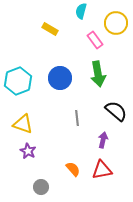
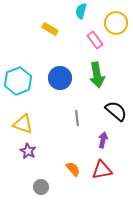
green arrow: moved 1 px left, 1 px down
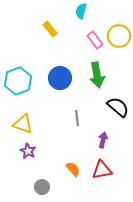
yellow circle: moved 3 px right, 13 px down
yellow rectangle: rotated 21 degrees clockwise
black semicircle: moved 2 px right, 4 px up
gray circle: moved 1 px right
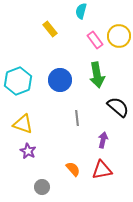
blue circle: moved 2 px down
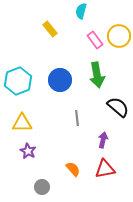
yellow triangle: moved 1 px left, 1 px up; rotated 20 degrees counterclockwise
red triangle: moved 3 px right, 1 px up
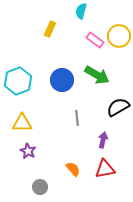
yellow rectangle: rotated 63 degrees clockwise
pink rectangle: rotated 18 degrees counterclockwise
green arrow: rotated 50 degrees counterclockwise
blue circle: moved 2 px right
black semicircle: rotated 70 degrees counterclockwise
gray circle: moved 2 px left
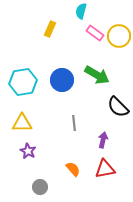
pink rectangle: moved 7 px up
cyan hexagon: moved 5 px right, 1 px down; rotated 12 degrees clockwise
black semicircle: rotated 105 degrees counterclockwise
gray line: moved 3 px left, 5 px down
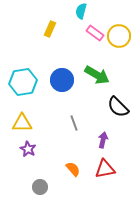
gray line: rotated 14 degrees counterclockwise
purple star: moved 2 px up
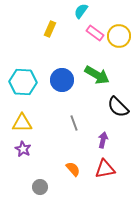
cyan semicircle: rotated 21 degrees clockwise
cyan hexagon: rotated 12 degrees clockwise
purple star: moved 5 px left
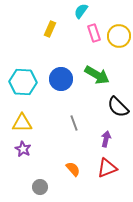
pink rectangle: moved 1 px left; rotated 36 degrees clockwise
blue circle: moved 1 px left, 1 px up
purple arrow: moved 3 px right, 1 px up
red triangle: moved 2 px right, 1 px up; rotated 10 degrees counterclockwise
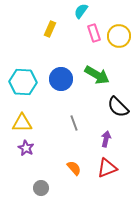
purple star: moved 3 px right, 1 px up
orange semicircle: moved 1 px right, 1 px up
gray circle: moved 1 px right, 1 px down
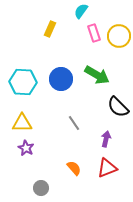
gray line: rotated 14 degrees counterclockwise
